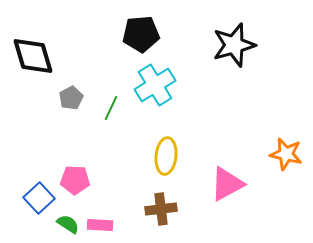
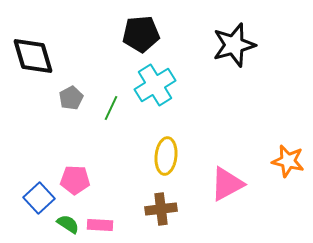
orange star: moved 2 px right, 7 px down
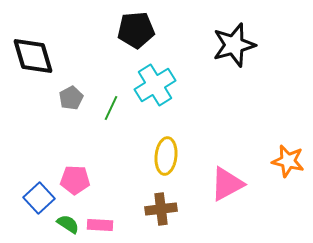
black pentagon: moved 5 px left, 4 px up
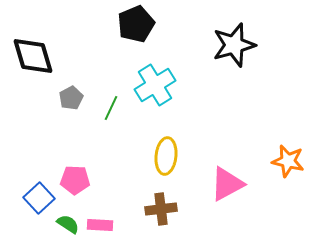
black pentagon: moved 6 px up; rotated 18 degrees counterclockwise
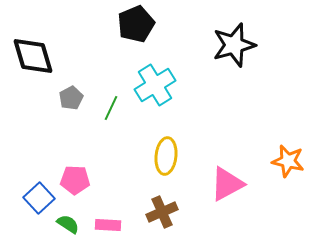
brown cross: moved 1 px right, 3 px down; rotated 16 degrees counterclockwise
pink rectangle: moved 8 px right
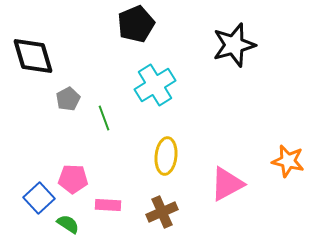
gray pentagon: moved 3 px left, 1 px down
green line: moved 7 px left, 10 px down; rotated 45 degrees counterclockwise
pink pentagon: moved 2 px left, 1 px up
pink rectangle: moved 20 px up
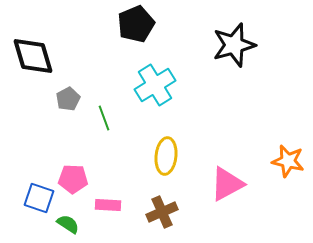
blue square: rotated 28 degrees counterclockwise
